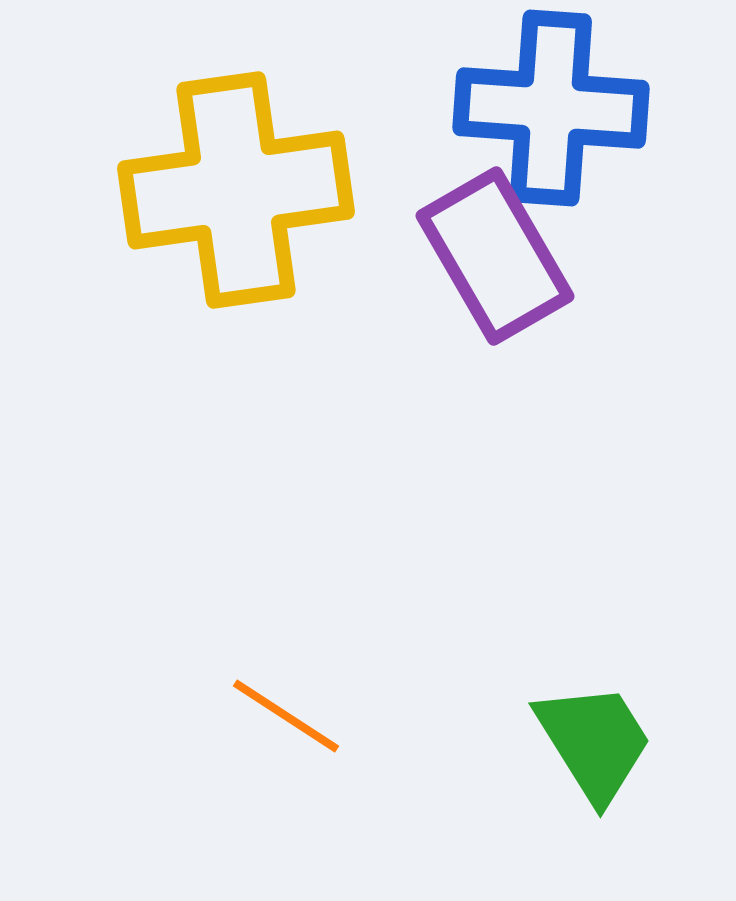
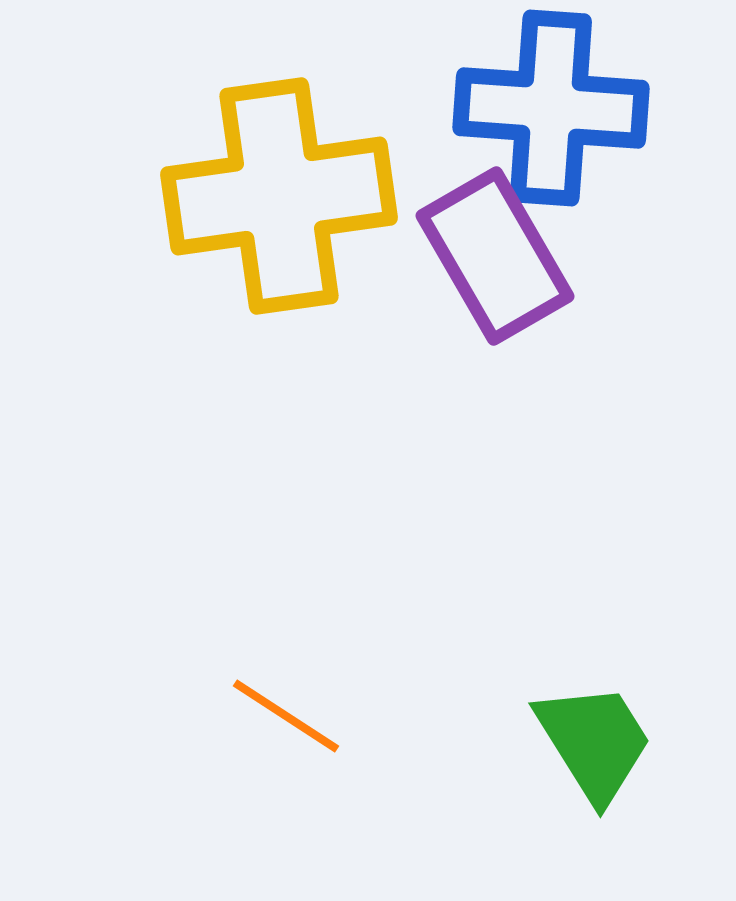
yellow cross: moved 43 px right, 6 px down
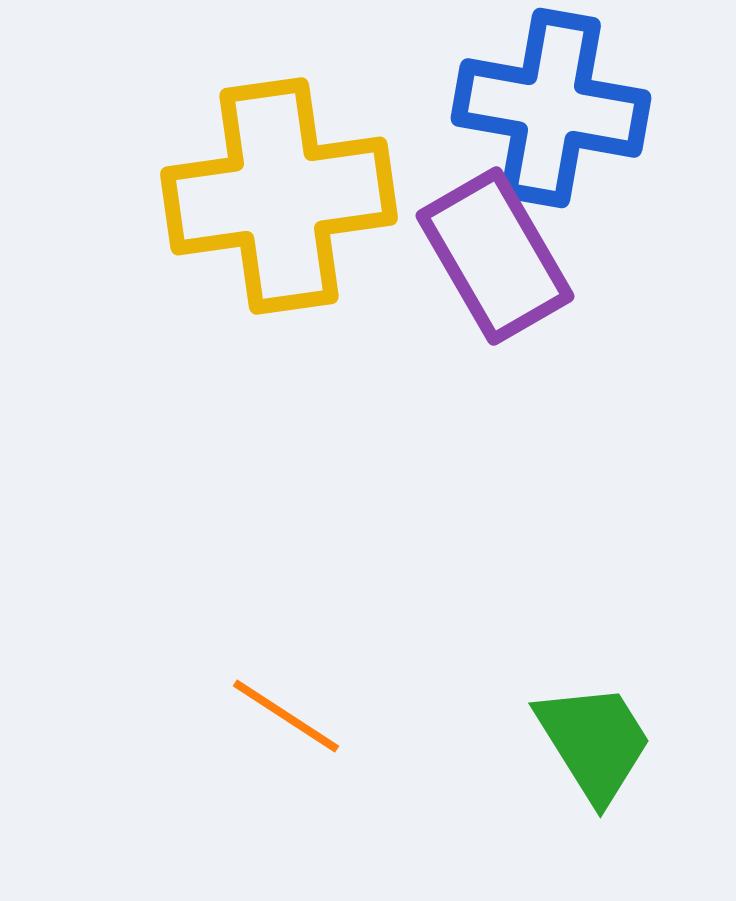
blue cross: rotated 6 degrees clockwise
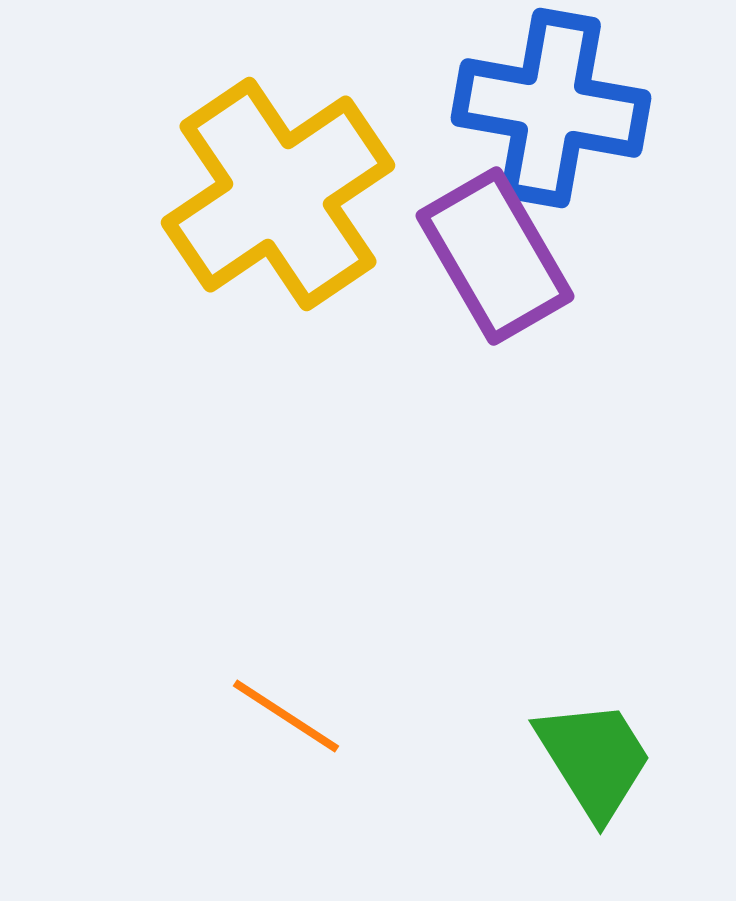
yellow cross: moved 1 px left, 2 px up; rotated 26 degrees counterclockwise
green trapezoid: moved 17 px down
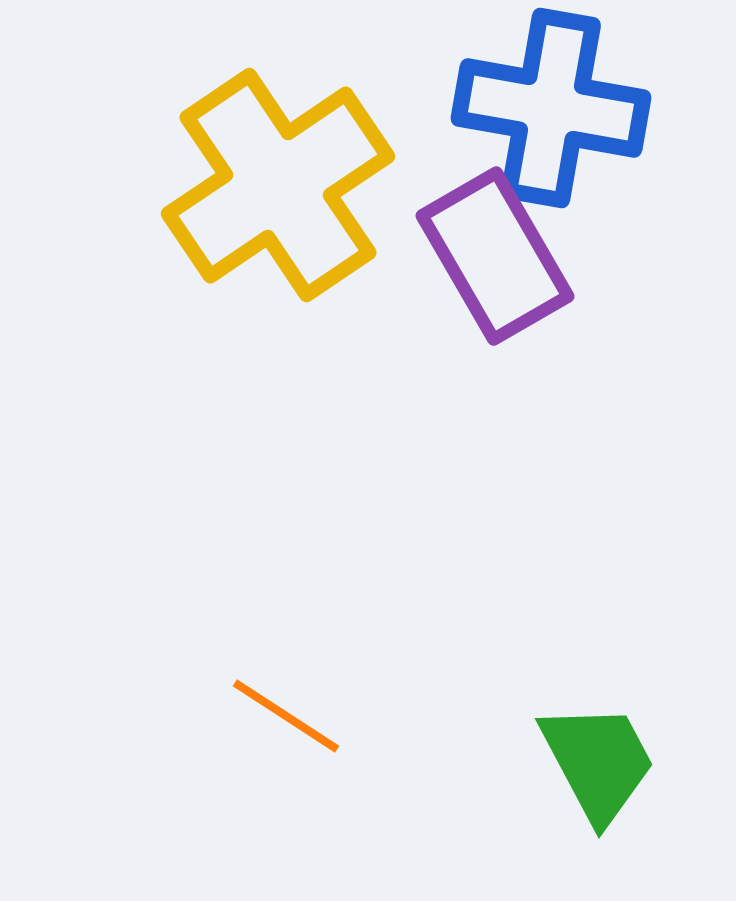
yellow cross: moved 9 px up
green trapezoid: moved 4 px right, 3 px down; rotated 4 degrees clockwise
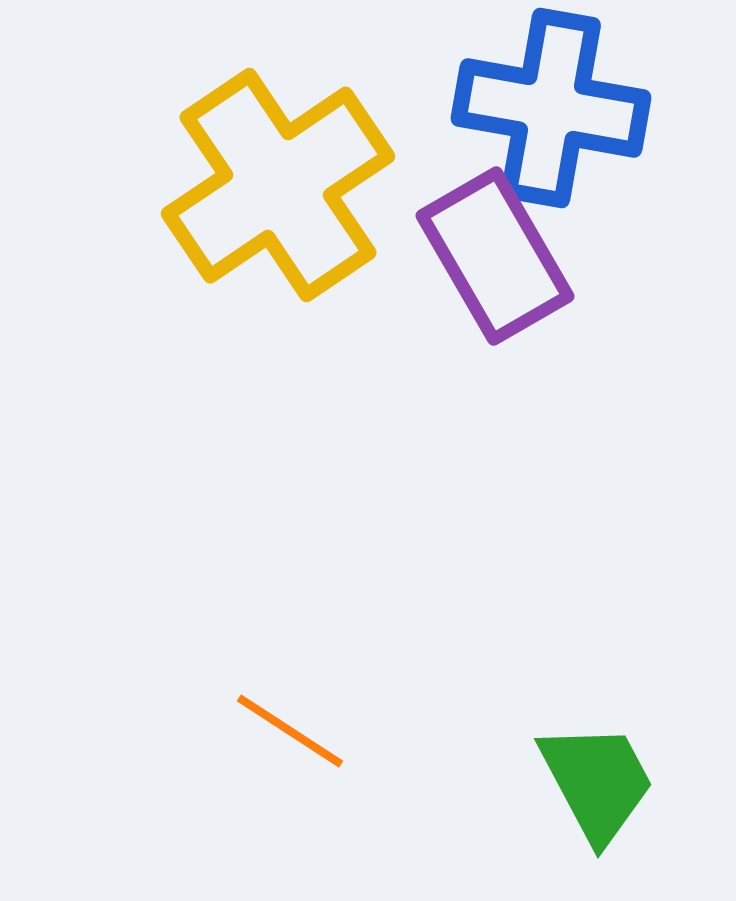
orange line: moved 4 px right, 15 px down
green trapezoid: moved 1 px left, 20 px down
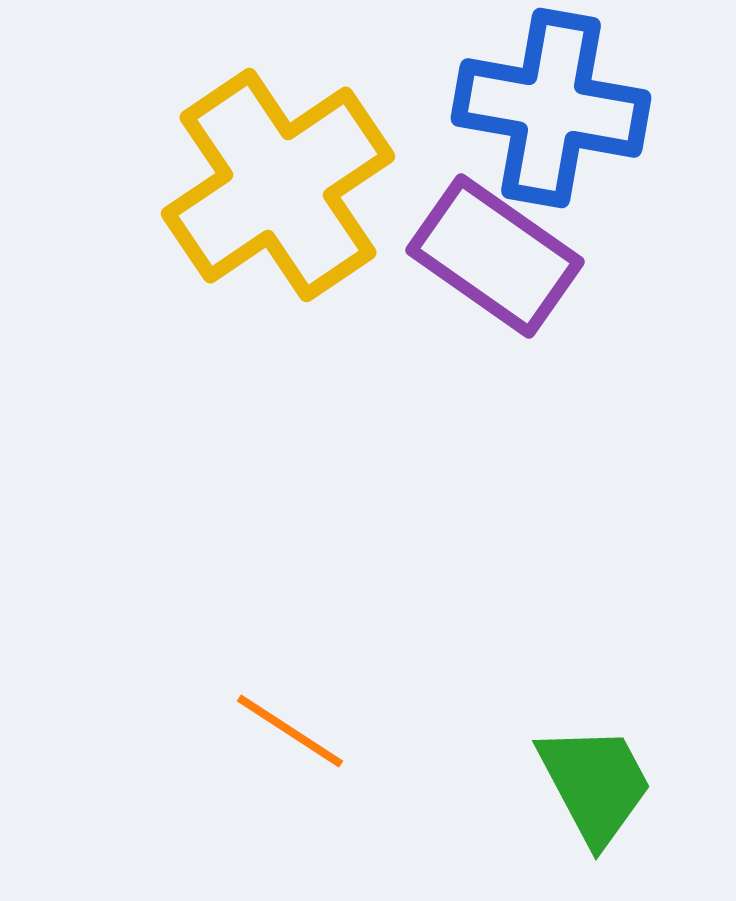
purple rectangle: rotated 25 degrees counterclockwise
green trapezoid: moved 2 px left, 2 px down
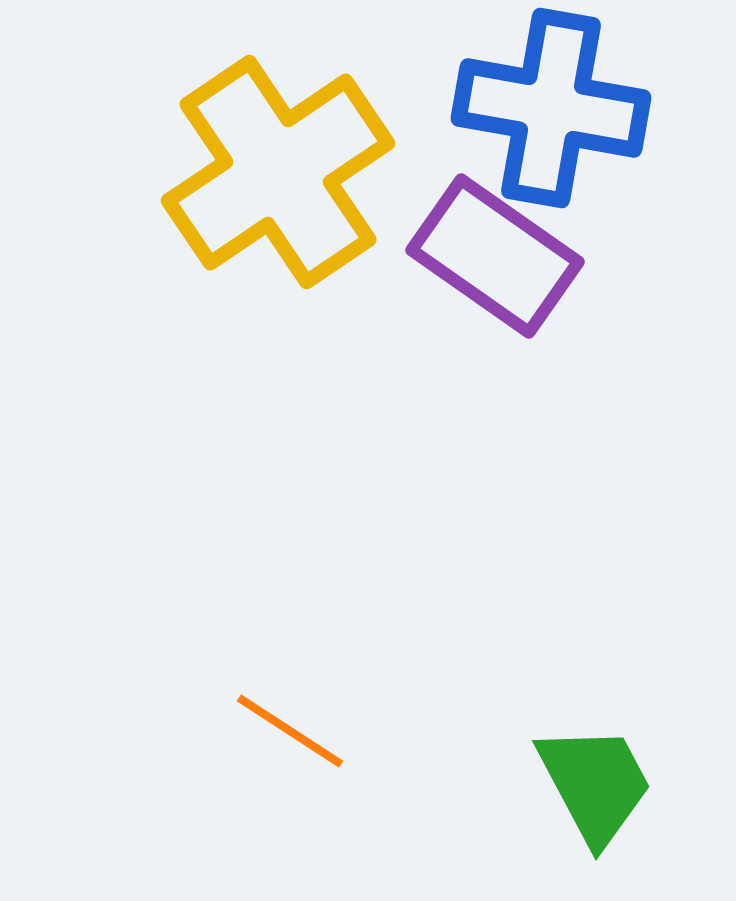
yellow cross: moved 13 px up
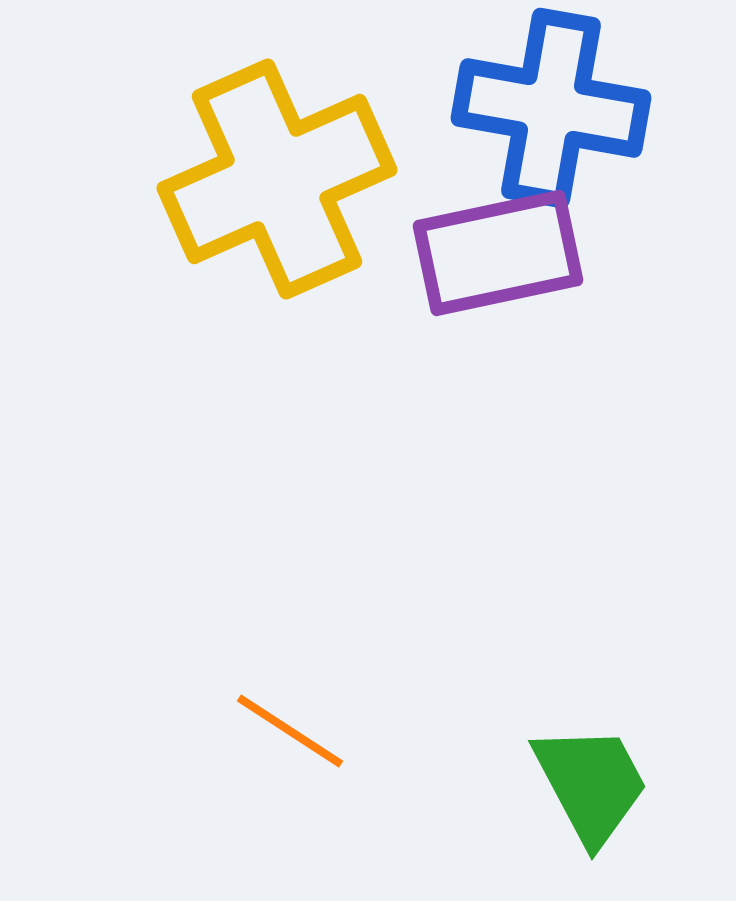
yellow cross: moved 1 px left, 7 px down; rotated 10 degrees clockwise
purple rectangle: moved 3 px right, 3 px up; rotated 47 degrees counterclockwise
green trapezoid: moved 4 px left
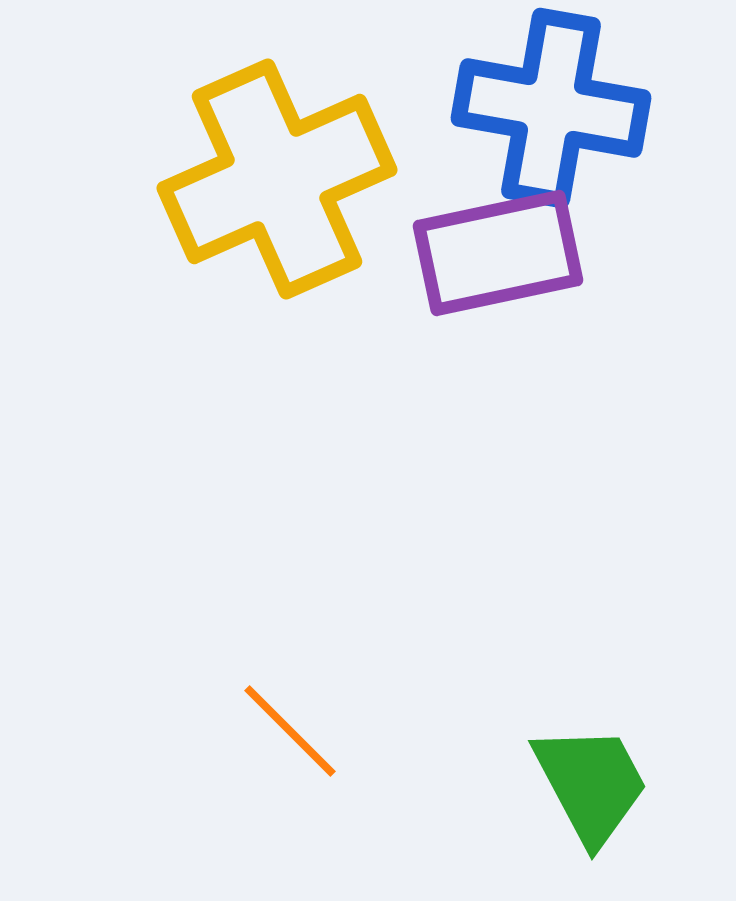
orange line: rotated 12 degrees clockwise
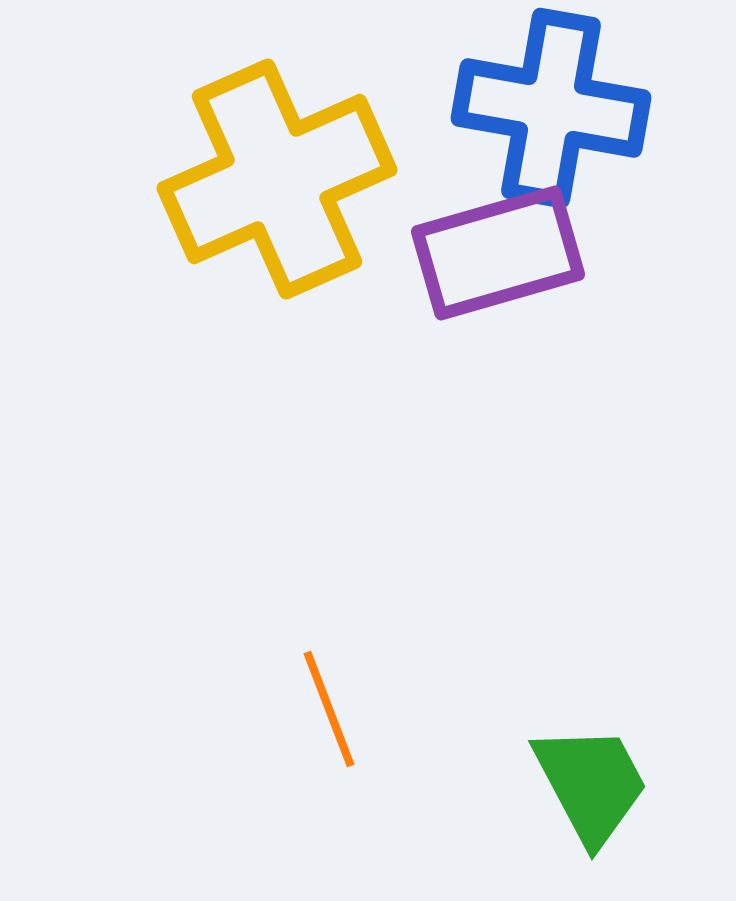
purple rectangle: rotated 4 degrees counterclockwise
orange line: moved 39 px right, 22 px up; rotated 24 degrees clockwise
